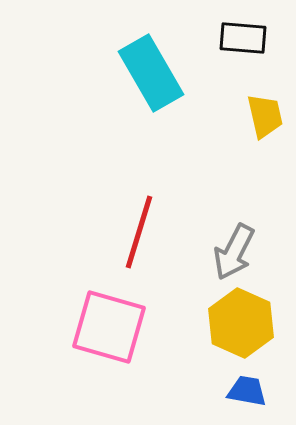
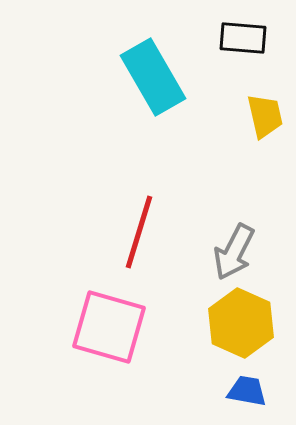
cyan rectangle: moved 2 px right, 4 px down
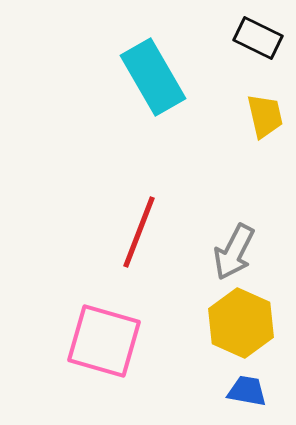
black rectangle: moved 15 px right; rotated 21 degrees clockwise
red line: rotated 4 degrees clockwise
pink square: moved 5 px left, 14 px down
